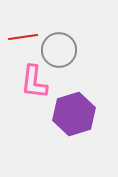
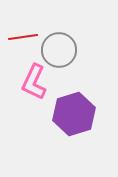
pink L-shape: rotated 18 degrees clockwise
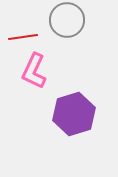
gray circle: moved 8 px right, 30 px up
pink L-shape: moved 11 px up
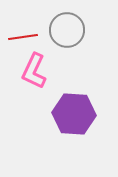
gray circle: moved 10 px down
purple hexagon: rotated 21 degrees clockwise
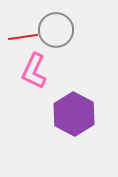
gray circle: moved 11 px left
purple hexagon: rotated 24 degrees clockwise
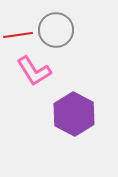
red line: moved 5 px left, 2 px up
pink L-shape: rotated 57 degrees counterclockwise
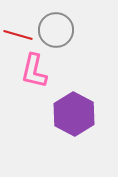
red line: rotated 24 degrees clockwise
pink L-shape: rotated 45 degrees clockwise
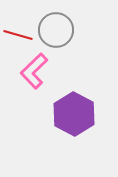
pink L-shape: rotated 33 degrees clockwise
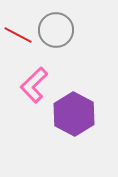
red line: rotated 12 degrees clockwise
pink L-shape: moved 14 px down
